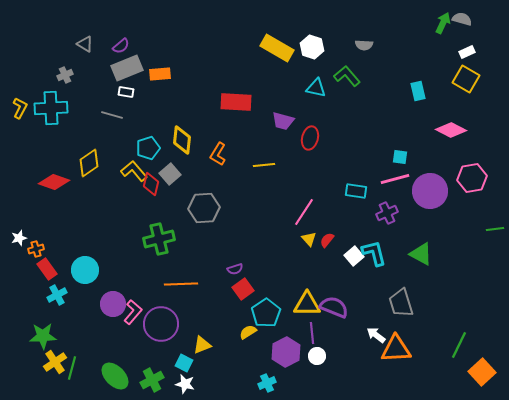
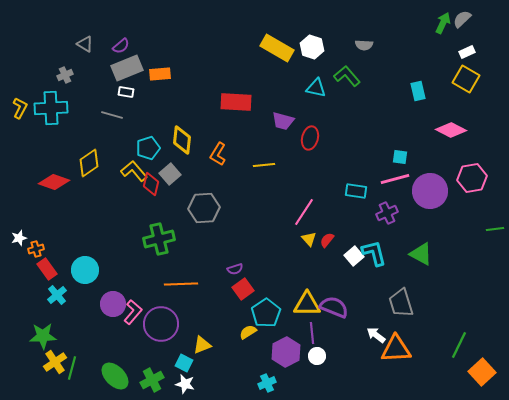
gray semicircle at (462, 19): rotated 60 degrees counterclockwise
cyan cross at (57, 295): rotated 12 degrees counterclockwise
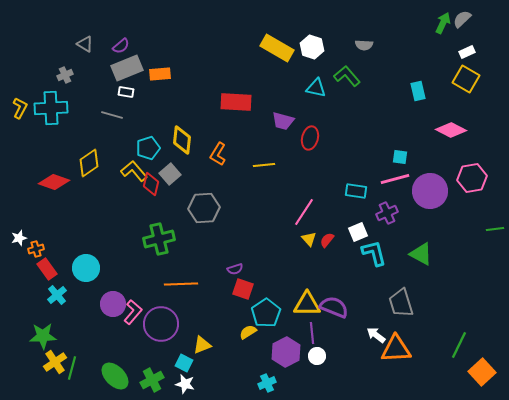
white square at (354, 256): moved 4 px right, 24 px up; rotated 18 degrees clockwise
cyan circle at (85, 270): moved 1 px right, 2 px up
red square at (243, 289): rotated 35 degrees counterclockwise
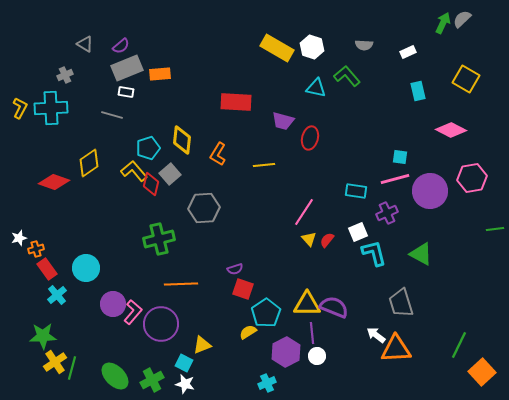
white rectangle at (467, 52): moved 59 px left
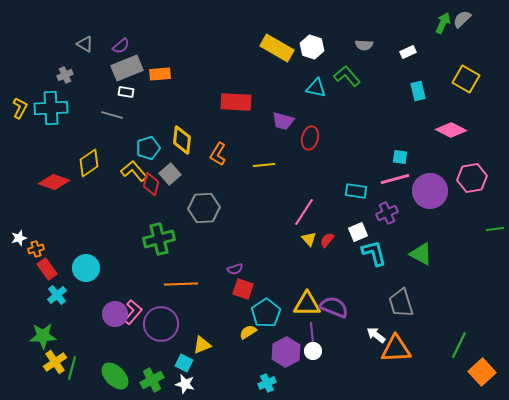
purple circle at (113, 304): moved 2 px right, 10 px down
white circle at (317, 356): moved 4 px left, 5 px up
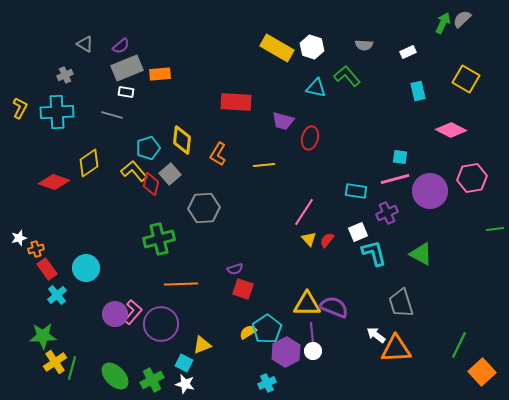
cyan cross at (51, 108): moved 6 px right, 4 px down
cyan pentagon at (266, 313): moved 1 px right, 16 px down
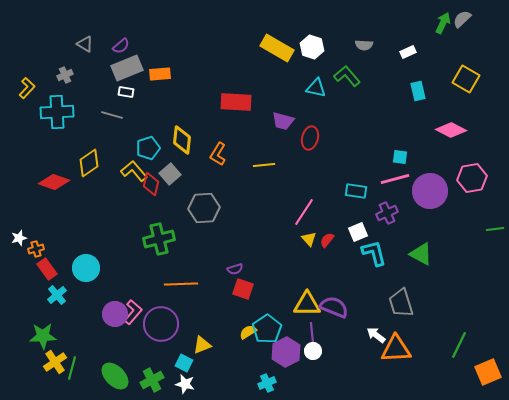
yellow L-shape at (20, 108): moved 7 px right, 20 px up; rotated 15 degrees clockwise
orange square at (482, 372): moved 6 px right; rotated 20 degrees clockwise
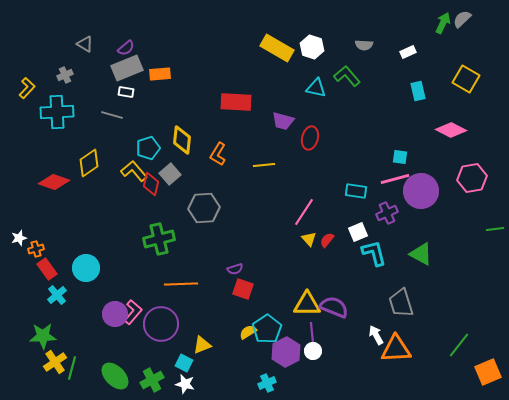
purple semicircle at (121, 46): moved 5 px right, 2 px down
purple circle at (430, 191): moved 9 px left
white arrow at (376, 335): rotated 24 degrees clockwise
green line at (459, 345): rotated 12 degrees clockwise
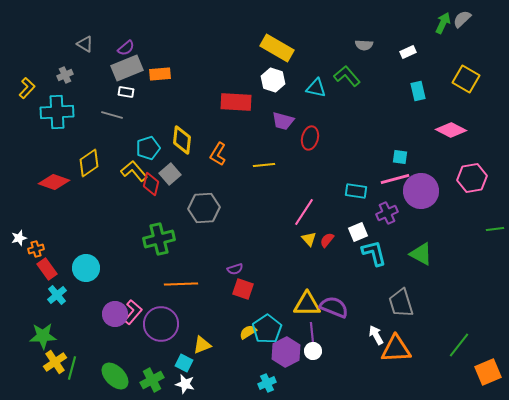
white hexagon at (312, 47): moved 39 px left, 33 px down
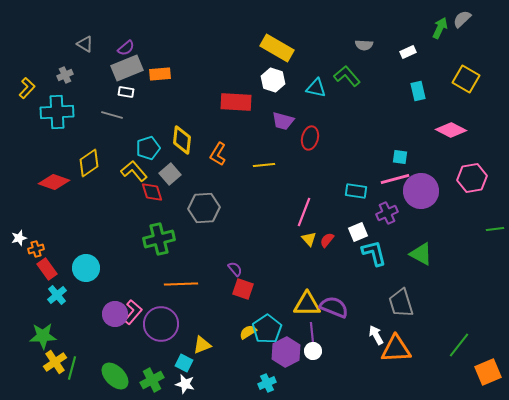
green arrow at (443, 23): moved 3 px left, 5 px down
red diamond at (151, 184): moved 1 px right, 8 px down; rotated 30 degrees counterclockwise
pink line at (304, 212): rotated 12 degrees counterclockwise
purple semicircle at (235, 269): rotated 112 degrees counterclockwise
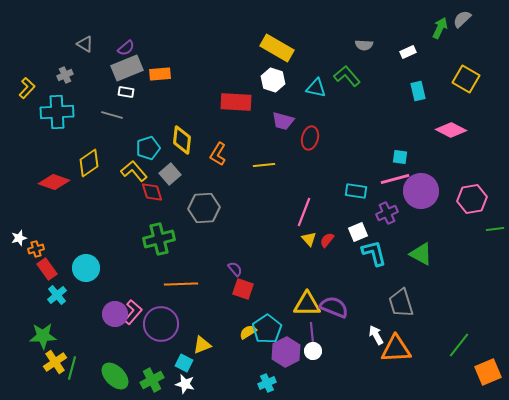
pink hexagon at (472, 178): moved 21 px down
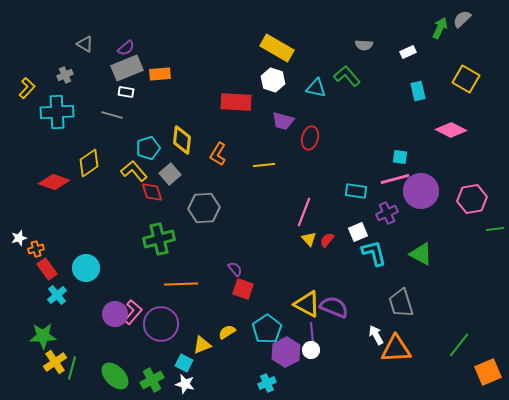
yellow triangle at (307, 304): rotated 28 degrees clockwise
yellow semicircle at (248, 332): moved 21 px left
white circle at (313, 351): moved 2 px left, 1 px up
